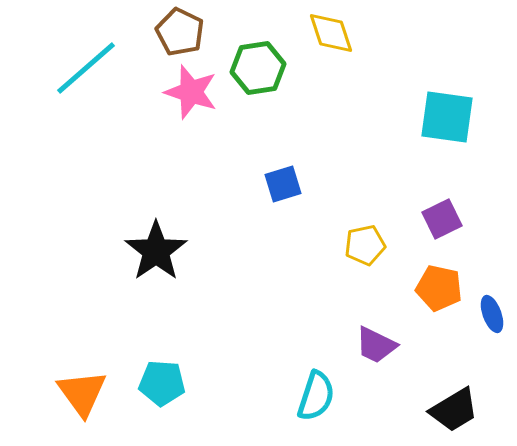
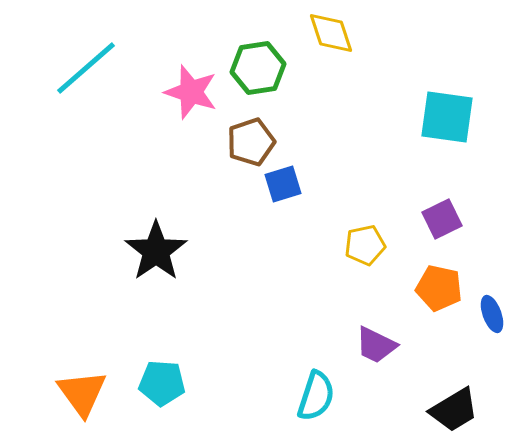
brown pentagon: moved 71 px right, 110 px down; rotated 27 degrees clockwise
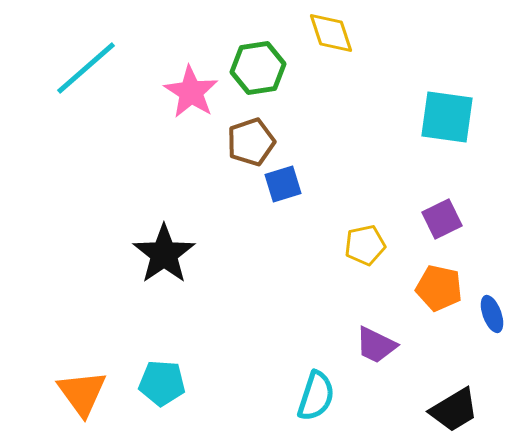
pink star: rotated 14 degrees clockwise
black star: moved 8 px right, 3 px down
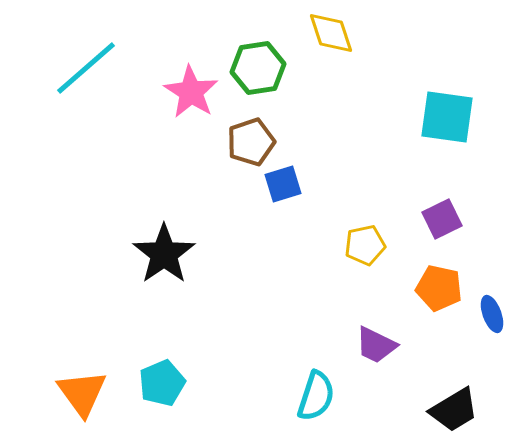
cyan pentagon: rotated 27 degrees counterclockwise
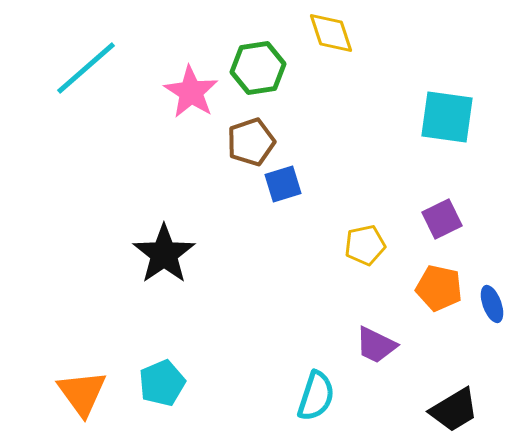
blue ellipse: moved 10 px up
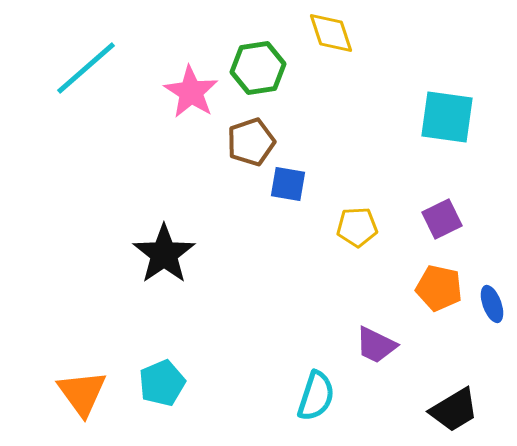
blue square: moved 5 px right; rotated 27 degrees clockwise
yellow pentagon: moved 8 px left, 18 px up; rotated 9 degrees clockwise
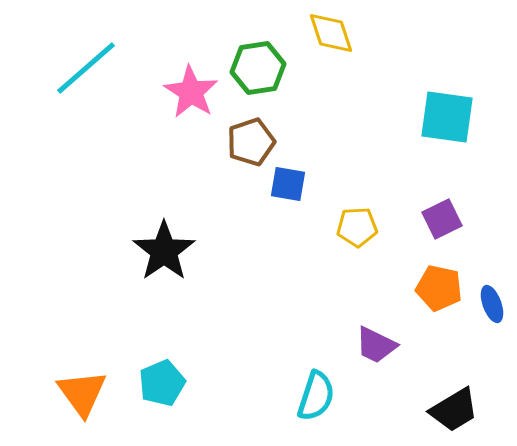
black star: moved 3 px up
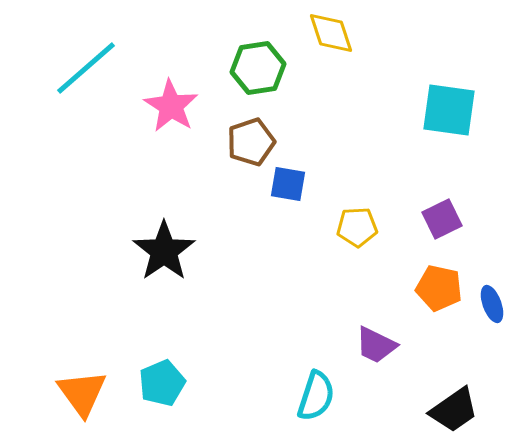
pink star: moved 20 px left, 14 px down
cyan square: moved 2 px right, 7 px up
black trapezoid: rotated 4 degrees counterclockwise
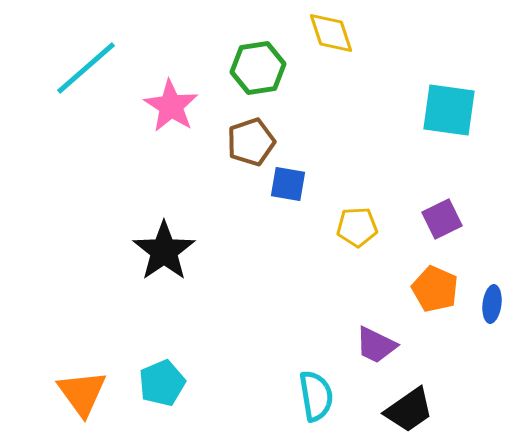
orange pentagon: moved 4 px left, 1 px down; rotated 12 degrees clockwise
blue ellipse: rotated 27 degrees clockwise
cyan semicircle: rotated 27 degrees counterclockwise
black trapezoid: moved 45 px left
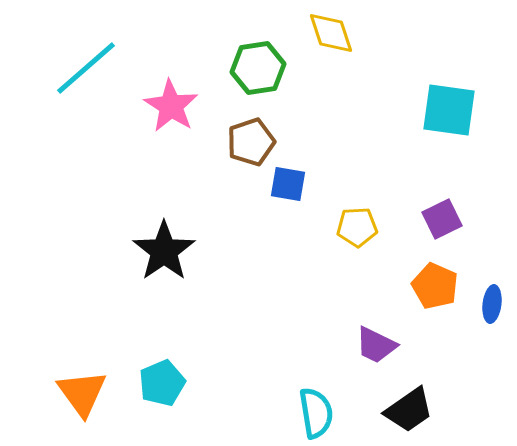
orange pentagon: moved 3 px up
cyan semicircle: moved 17 px down
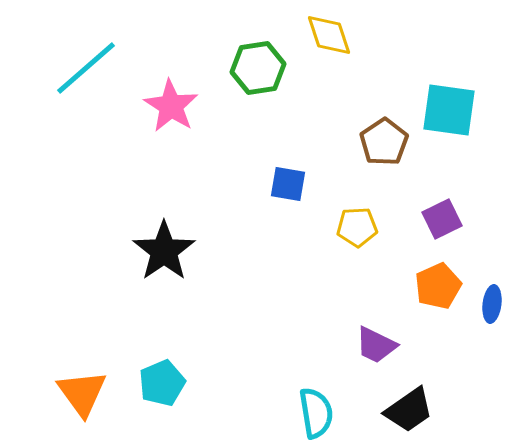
yellow diamond: moved 2 px left, 2 px down
brown pentagon: moved 133 px right; rotated 15 degrees counterclockwise
orange pentagon: moved 3 px right; rotated 24 degrees clockwise
